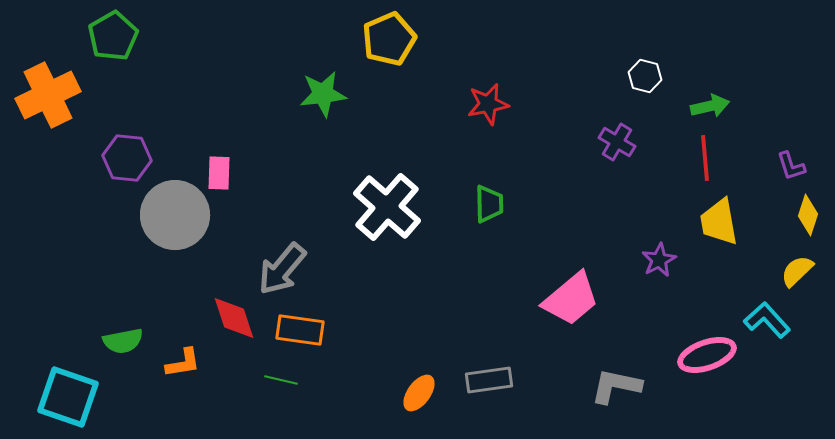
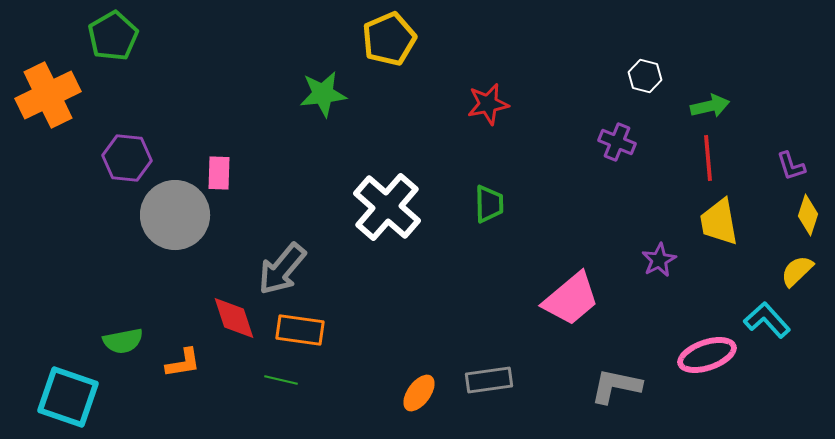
purple cross: rotated 9 degrees counterclockwise
red line: moved 3 px right
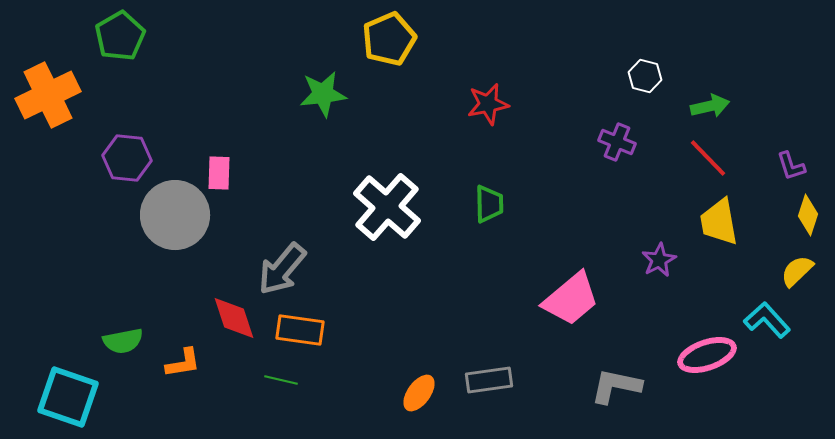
green pentagon: moved 7 px right
red line: rotated 39 degrees counterclockwise
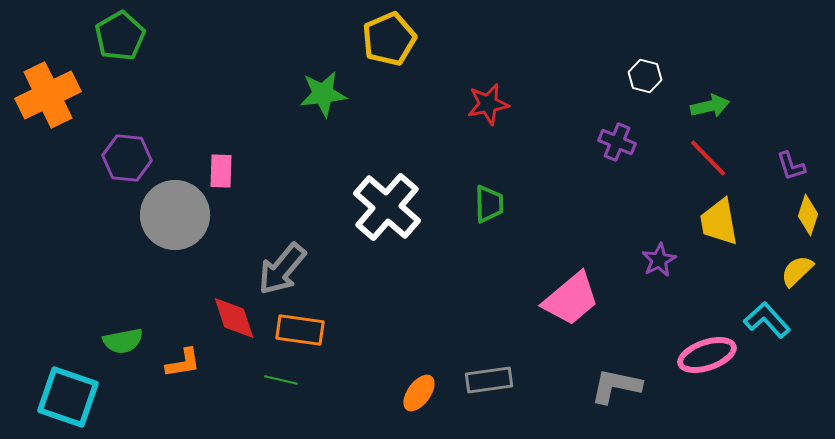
pink rectangle: moved 2 px right, 2 px up
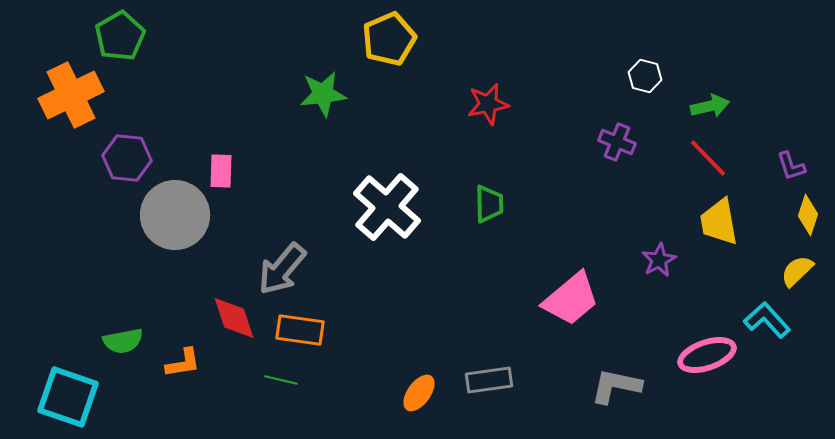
orange cross: moved 23 px right
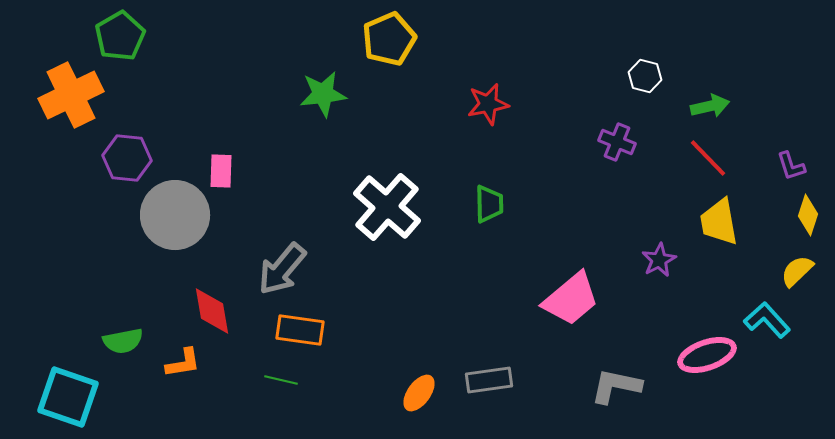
red diamond: moved 22 px left, 7 px up; rotated 9 degrees clockwise
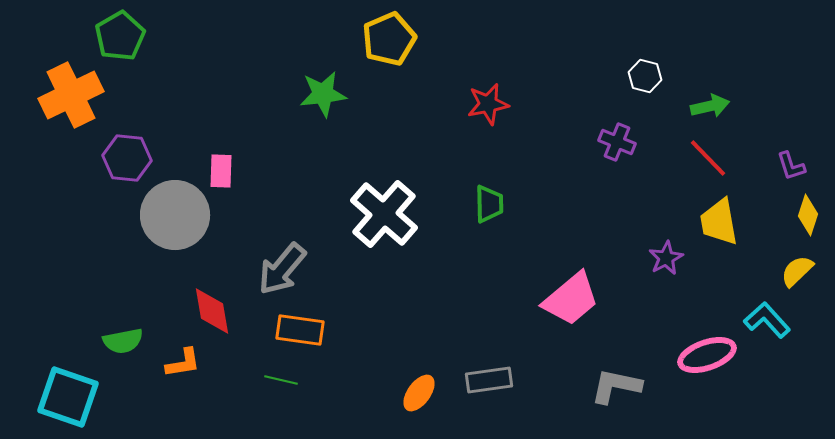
white cross: moved 3 px left, 7 px down
purple star: moved 7 px right, 2 px up
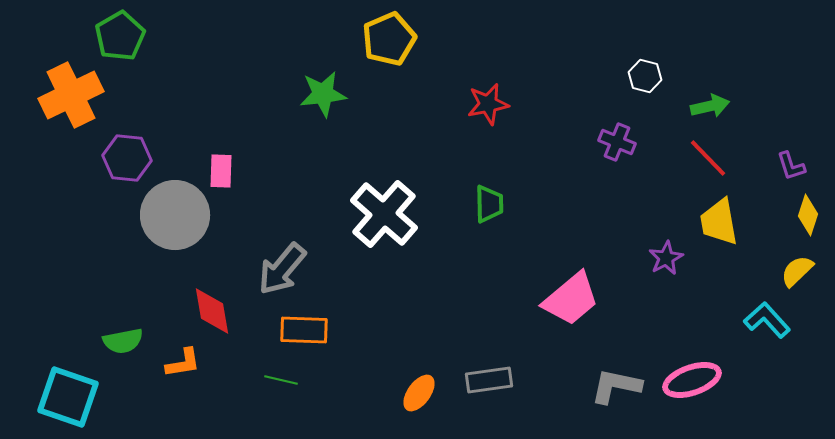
orange rectangle: moved 4 px right; rotated 6 degrees counterclockwise
pink ellipse: moved 15 px left, 25 px down
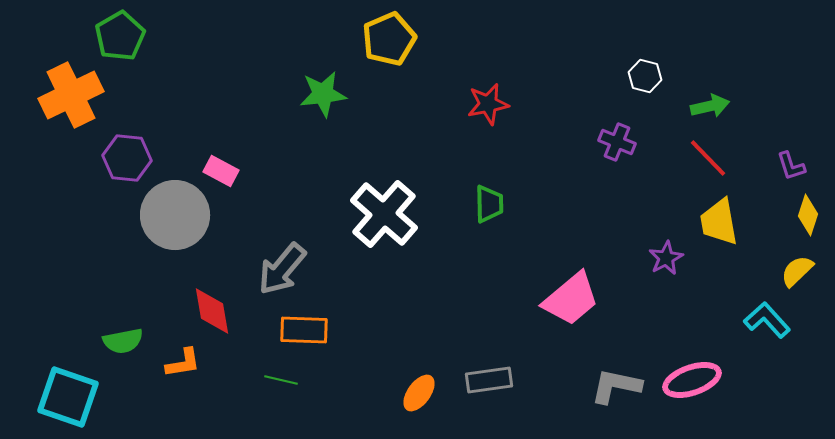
pink rectangle: rotated 64 degrees counterclockwise
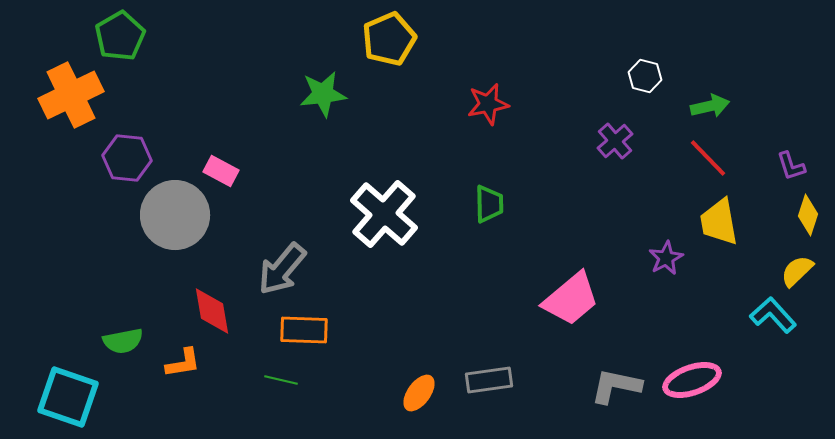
purple cross: moved 2 px left, 1 px up; rotated 27 degrees clockwise
cyan L-shape: moved 6 px right, 5 px up
